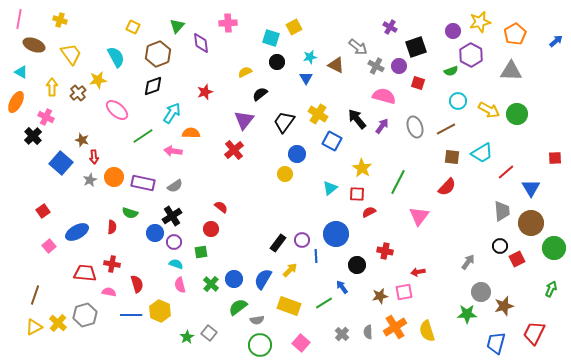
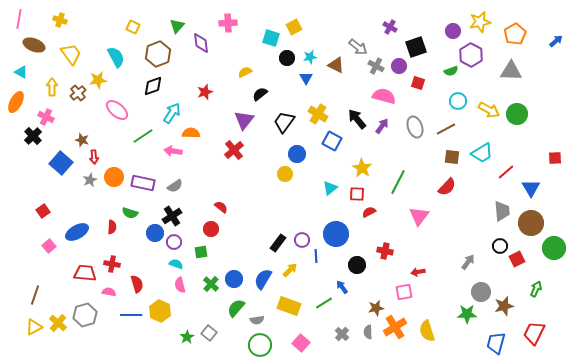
black circle at (277, 62): moved 10 px right, 4 px up
green arrow at (551, 289): moved 15 px left
brown star at (380, 296): moved 4 px left, 12 px down
green semicircle at (238, 307): moved 2 px left, 1 px down; rotated 12 degrees counterclockwise
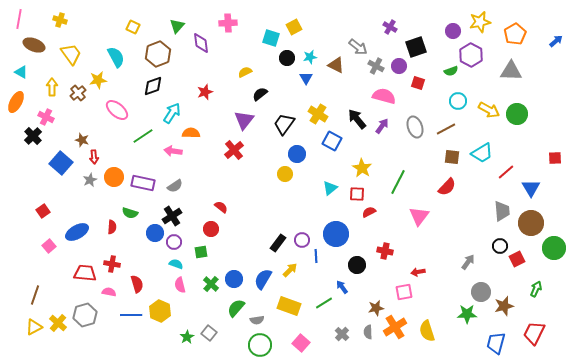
black trapezoid at (284, 122): moved 2 px down
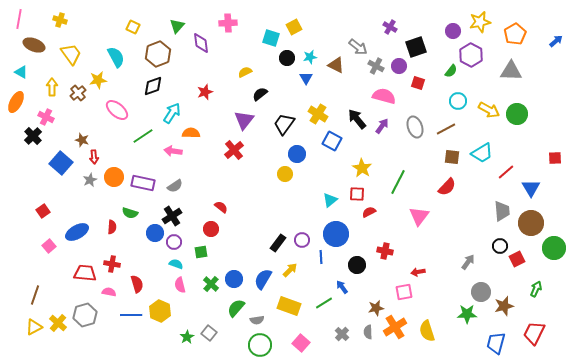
green semicircle at (451, 71): rotated 32 degrees counterclockwise
cyan triangle at (330, 188): moved 12 px down
blue line at (316, 256): moved 5 px right, 1 px down
